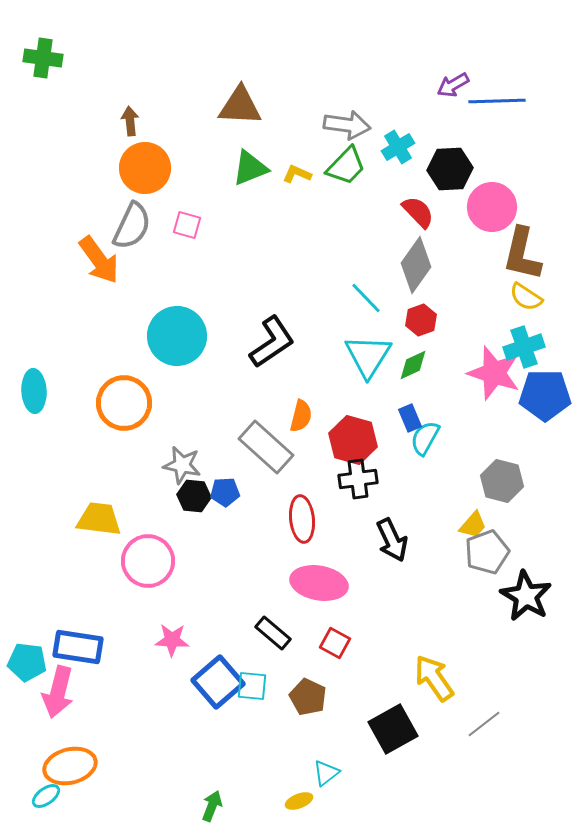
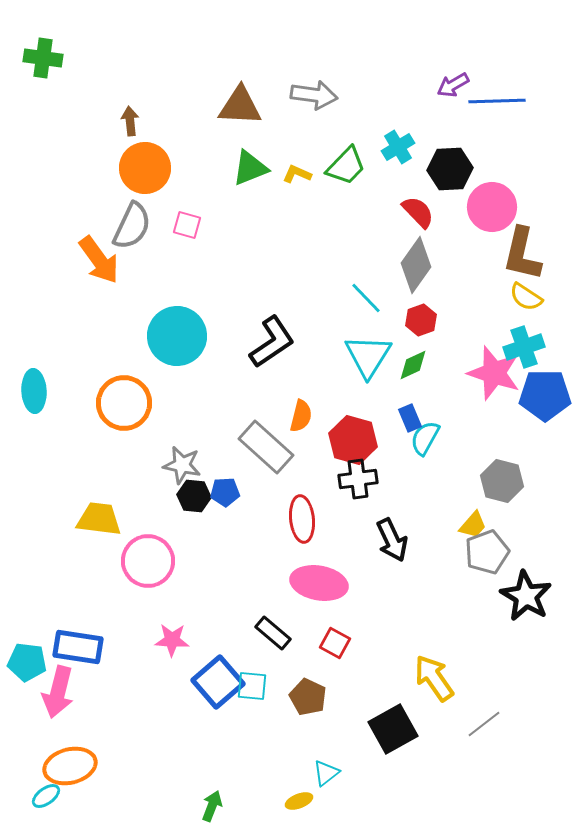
gray arrow at (347, 125): moved 33 px left, 30 px up
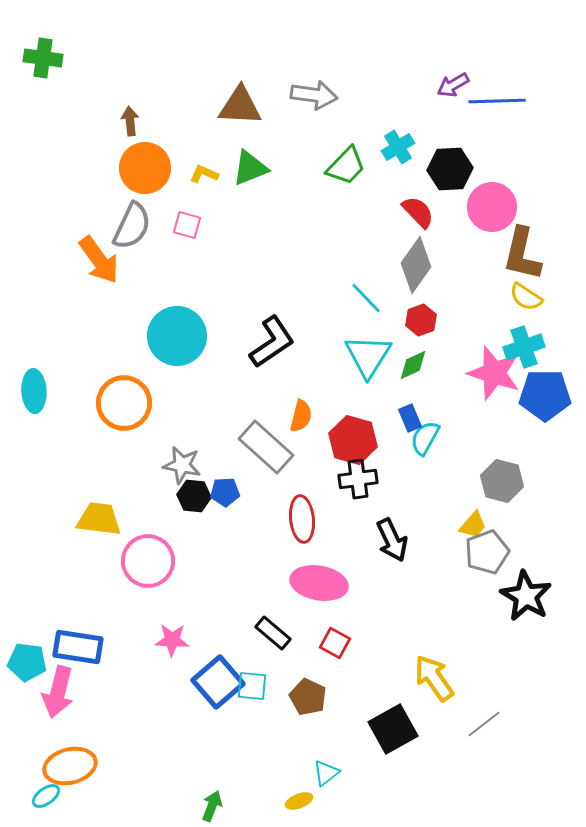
yellow L-shape at (297, 174): moved 93 px left
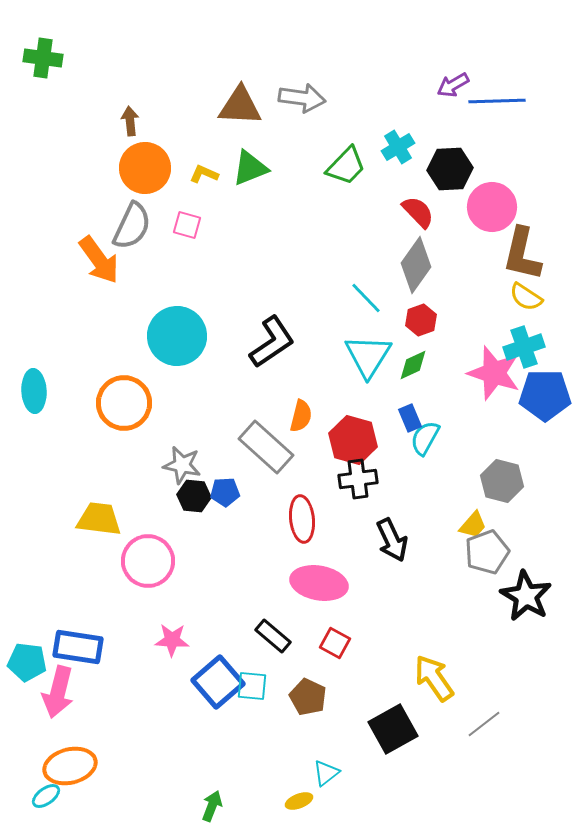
gray arrow at (314, 95): moved 12 px left, 3 px down
black rectangle at (273, 633): moved 3 px down
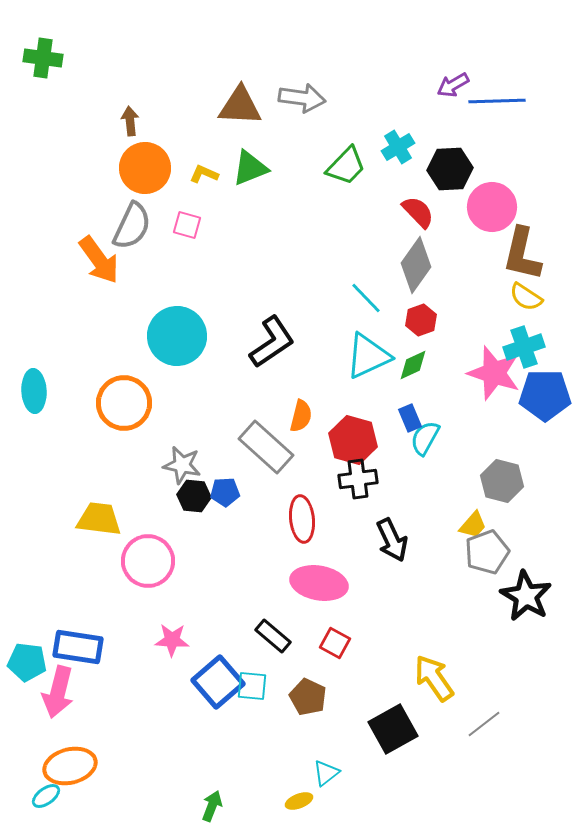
cyan triangle at (368, 356): rotated 33 degrees clockwise
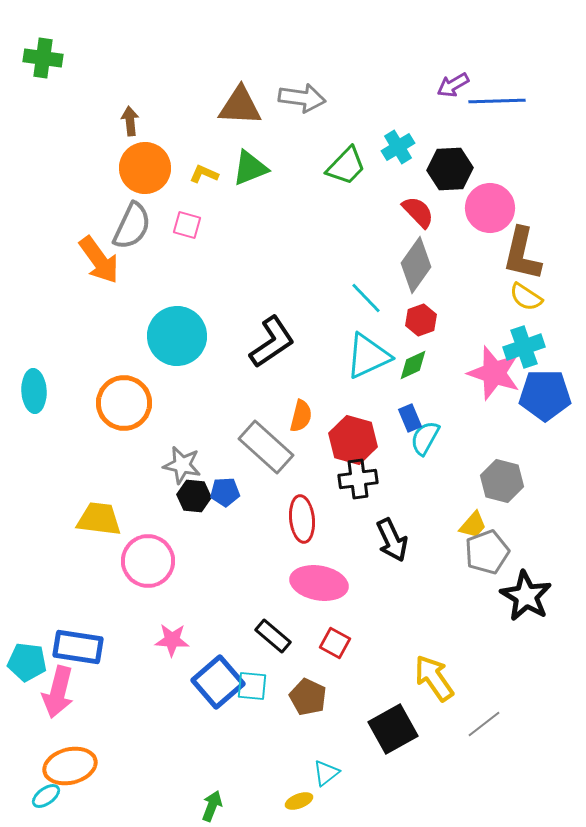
pink circle at (492, 207): moved 2 px left, 1 px down
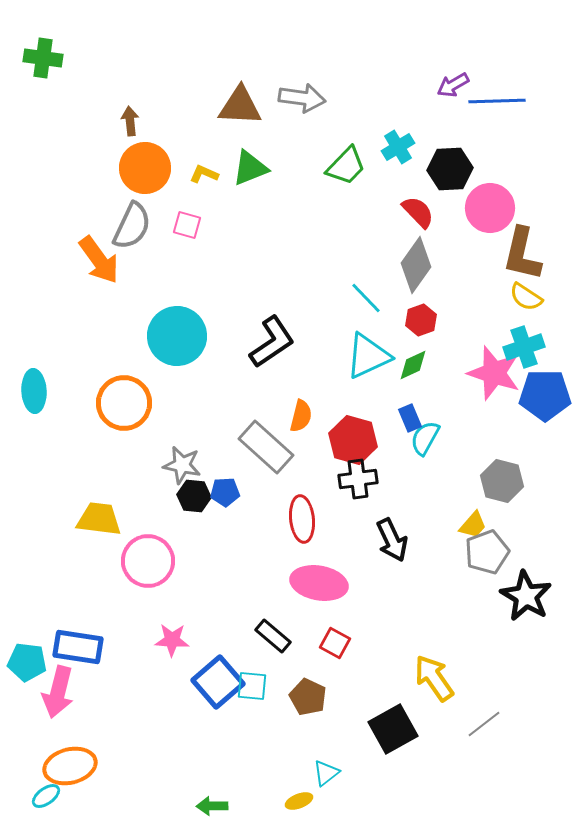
green arrow at (212, 806): rotated 112 degrees counterclockwise
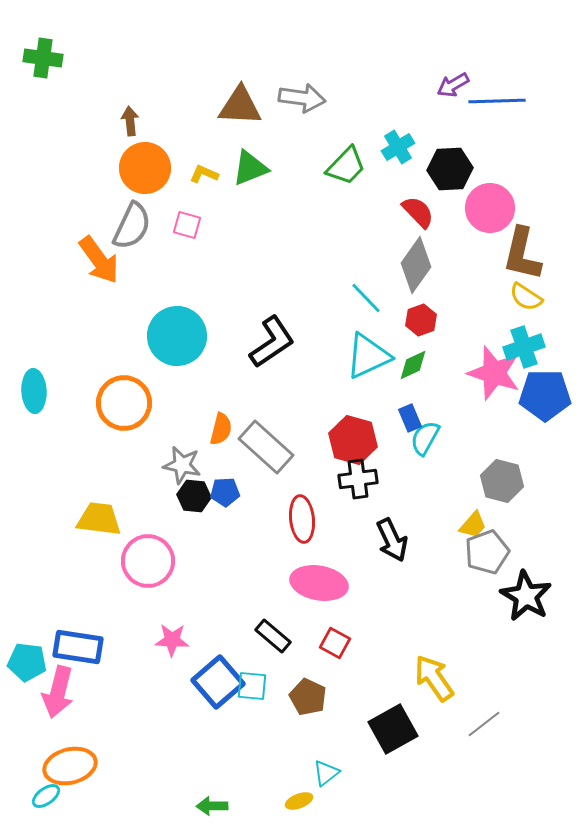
orange semicircle at (301, 416): moved 80 px left, 13 px down
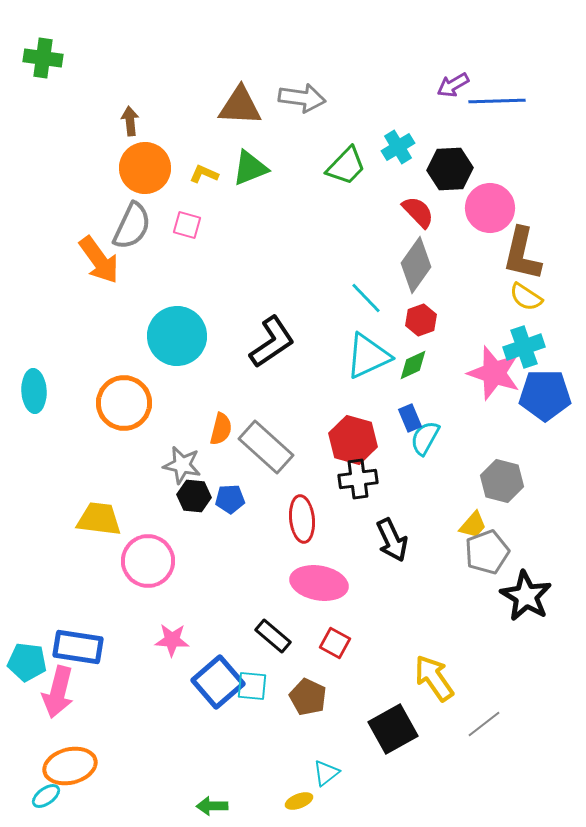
blue pentagon at (225, 492): moved 5 px right, 7 px down
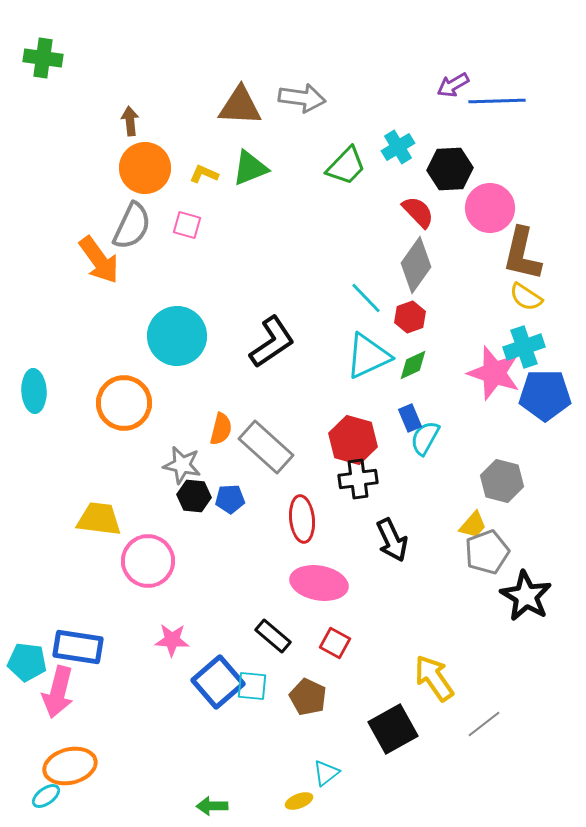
red hexagon at (421, 320): moved 11 px left, 3 px up
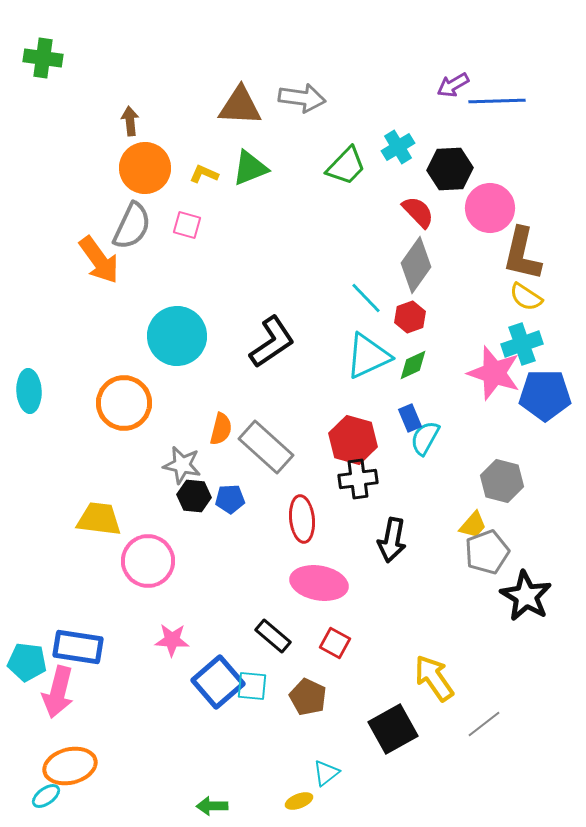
cyan cross at (524, 347): moved 2 px left, 3 px up
cyan ellipse at (34, 391): moved 5 px left
black arrow at (392, 540): rotated 36 degrees clockwise
